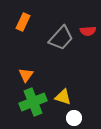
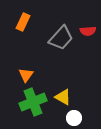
yellow triangle: rotated 12 degrees clockwise
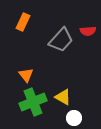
gray trapezoid: moved 2 px down
orange triangle: rotated 14 degrees counterclockwise
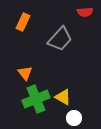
red semicircle: moved 3 px left, 19 px up
gray trapezoid: moved 1 px left, 1 px up
orange triangle: moved 1 px left, 2 px up
green cross: moved 3 px right, 3 px up
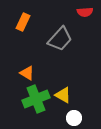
orange triangle: moved 2 px right; rotated 21 degrees counterclockwise
yellow triangle: moved 2 px up
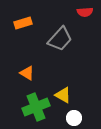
orange rectangle: moved 1 px down; rotated 48 degrees clockwise
green cross: moved 8 px down
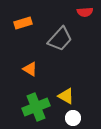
orange triangle: moved 3 px right, 4 px up
yellow triangle: moved 3 px right, 1 px down
white circle: moved 1 px left
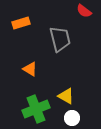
red semicircle: moved 1 px left, 1 px up; rotated 42 degrees clockwise
orange rectangle: moved 2 px left
gray trapezoid: rotated 56 degrees counterclockwise
green cross: moved 2 px down
white circle: moved 1 px left
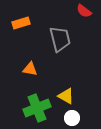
orange triangle: rotated 21 degrees counterclockwise
green cross: moved 1 px right, 1 px up
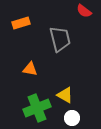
yellow triangle: moved 1 px left, 1 px up
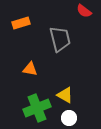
white circle: moved 3 px left
